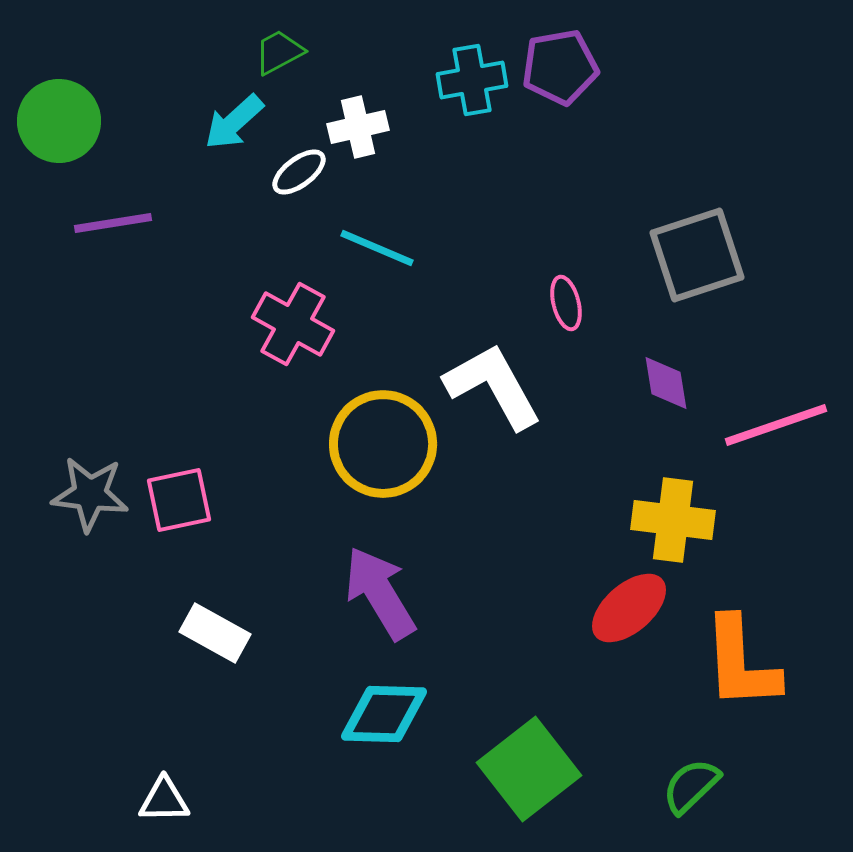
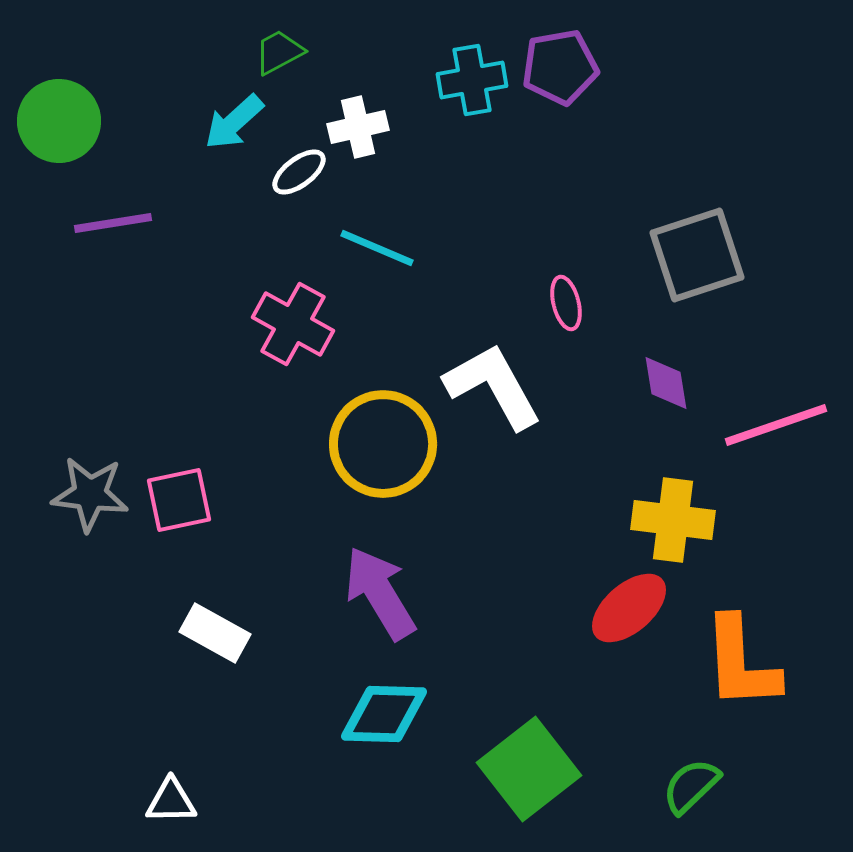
white triangle: moved 7 px right, 1 px down
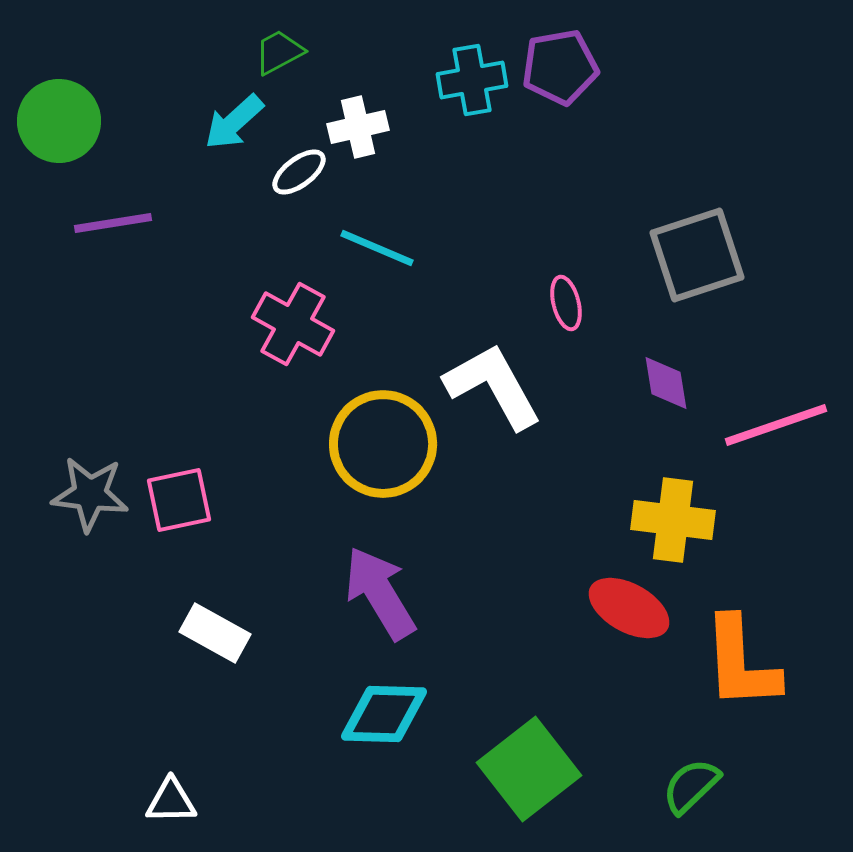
red ellipse: rotated 70 degrees clockwise
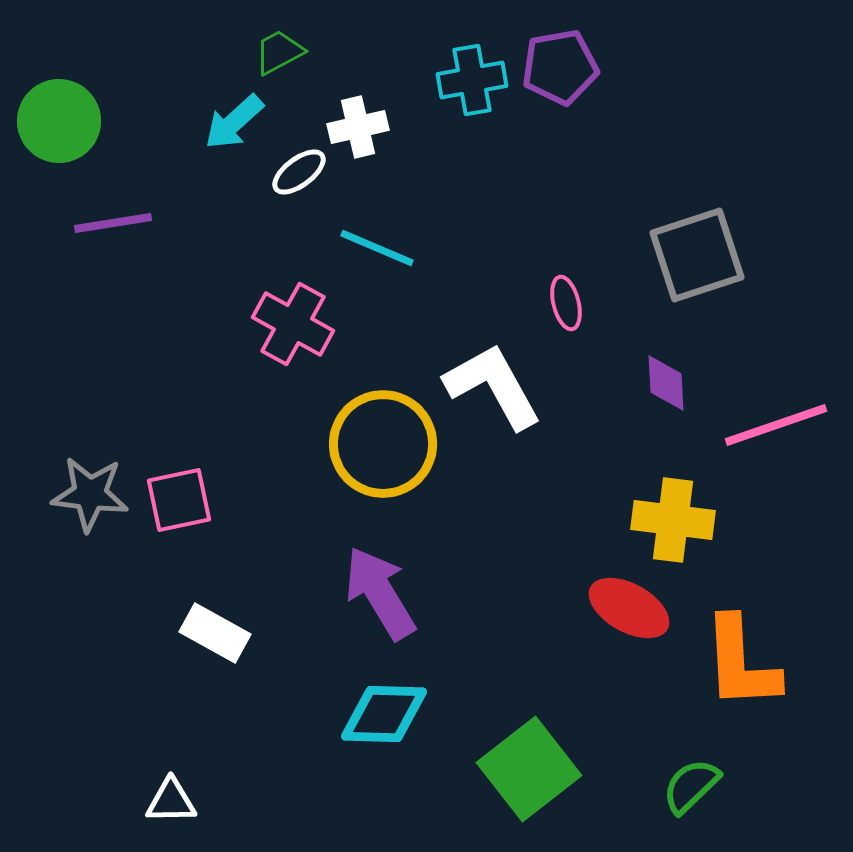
purple diamond: rotated 6 degrees clockwise
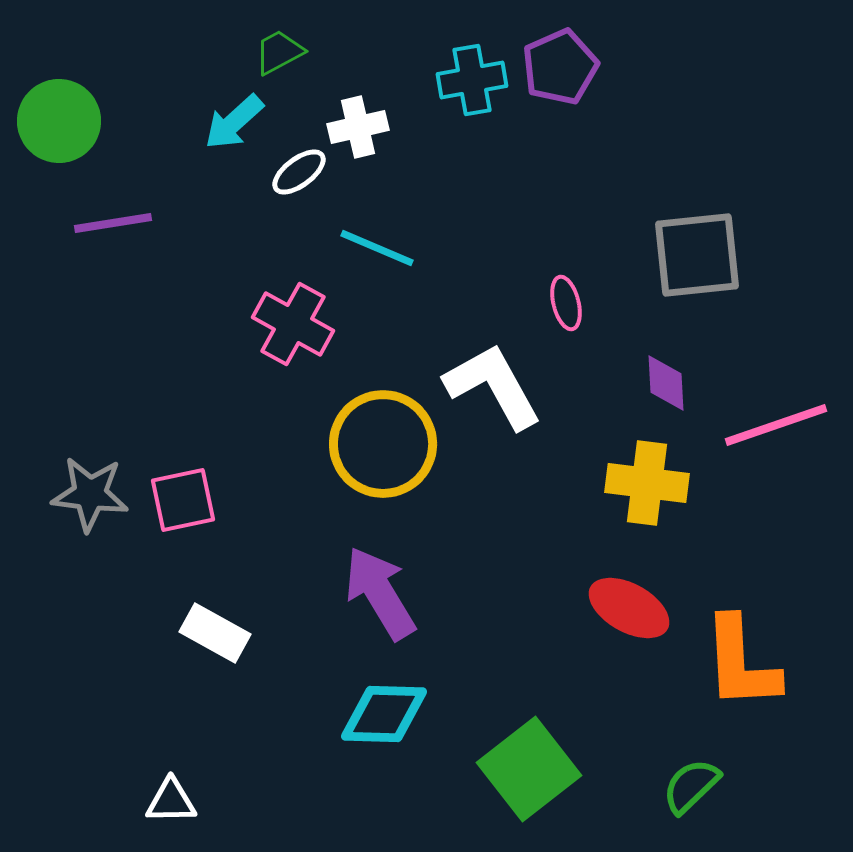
purple pentagon: rotated 14 degrees counterclockwise
gray square: rotated 12 degrees clockwise
pink square: moved 4 px right
yellow cross: moved 26 px left, 37 px up
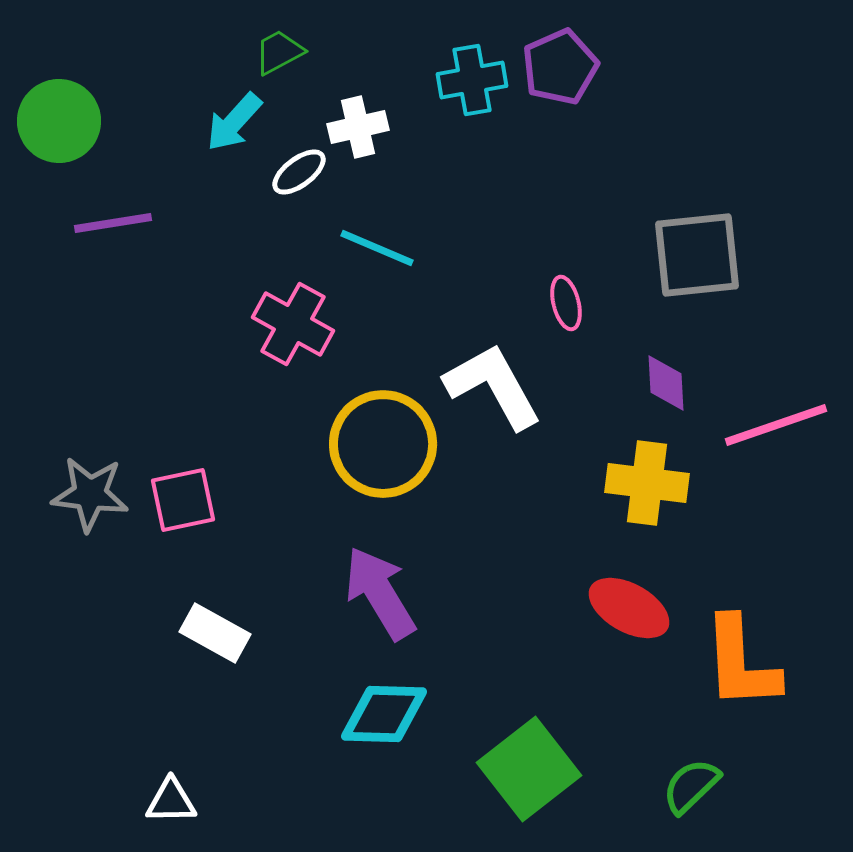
cyan arrow: rotated 6 degrees counterclockwise
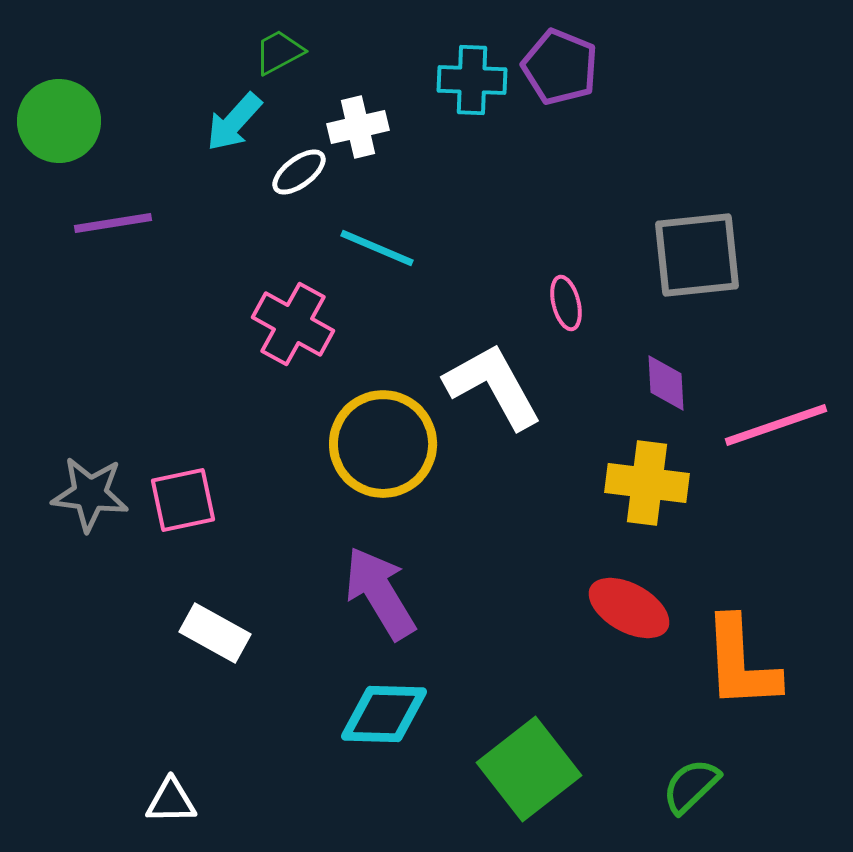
purple pentagon: rotated 26 degrees counterclockwise
cyan cross: rotated 12 degrees clockwise
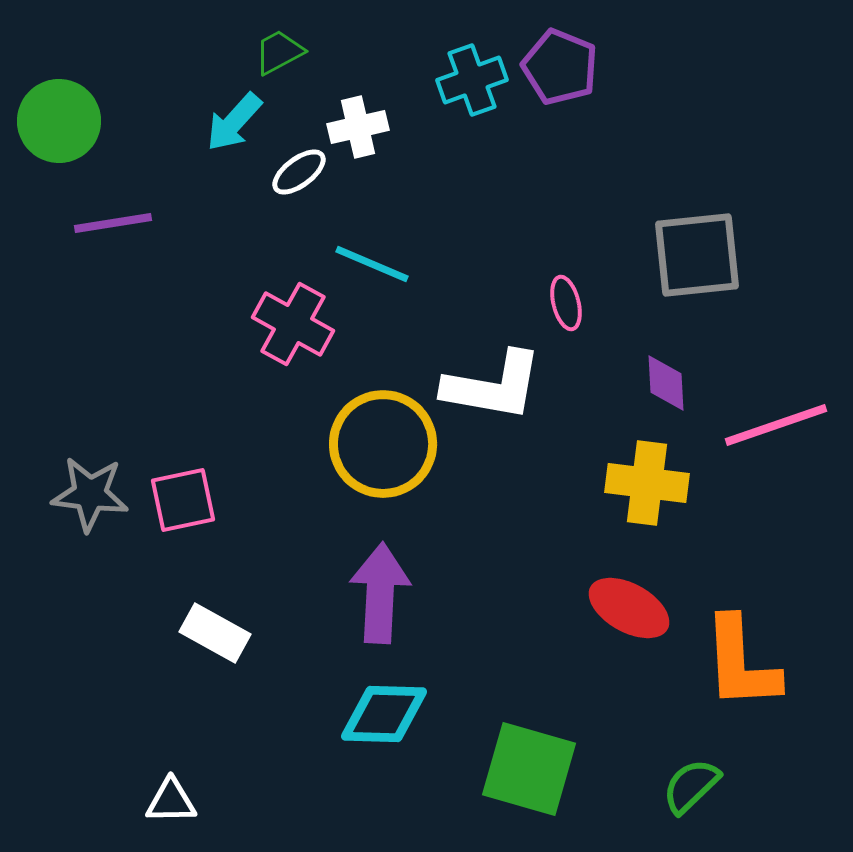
cyan cross: rotated 22 degrees counterclockwise
cyan line: moved 5 px left, 16 px down
white L-shape: rotated 129 degrees clockwise
purple arrow: rotated 34 degrees clockwise
green square: rotated 36 degrees counterclockwise
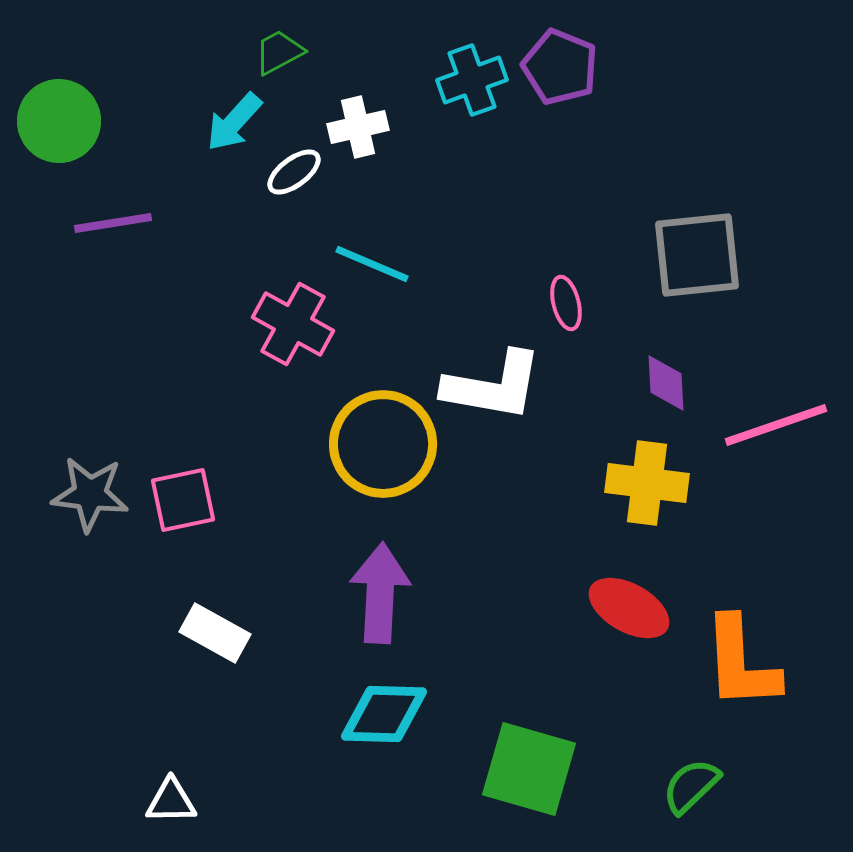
white ellipse: moved 5 px left
